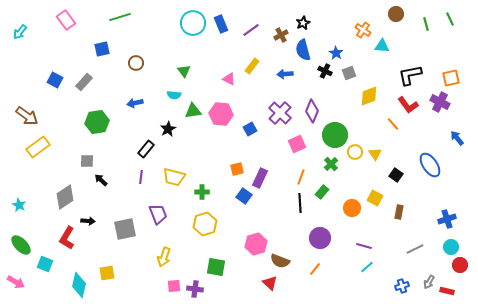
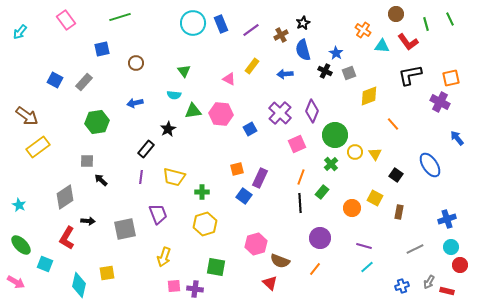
red L-shape at (408, 105): moved 63 px up
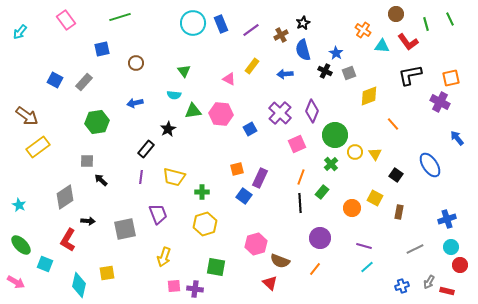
red L-shape at (67, 238): moved 1 px right, 2 px down
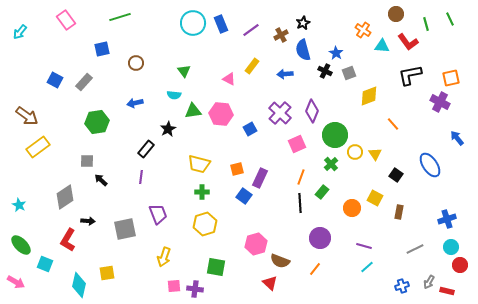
yellow trapezoid at (174, 177): moved 25 px right, 13 px up
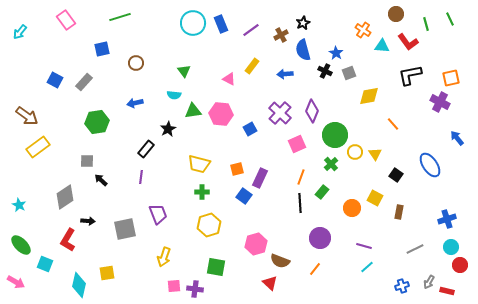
yellow diamond at (369, 96): rotated 10 degrees clockwise
yellow hexagon at (205, 224): moved 4 px right, 1 px down
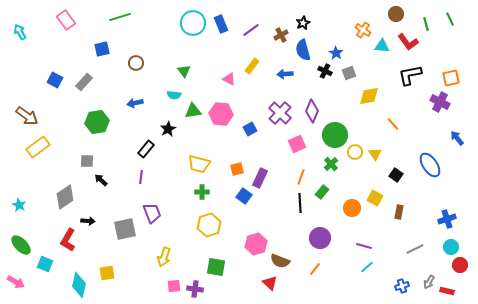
cyan arrow at (20, 32): rotated 112 degrees clockwise
purple trapezoid at (158, 214): moved 6 px left, 1 px up
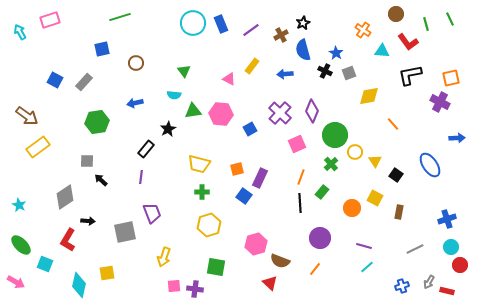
pink rectangle at (66, 20): moved 16 px left; rotated 72 degrees counterclockwise
cyan triangle at (382, 46): moved 5 px down
blue arrow at (457, 138): rotated 126 degrees clockwise
yellow triangle at (375, 154): moved 7 px down
gray square at (125, 229): moved 3 px down
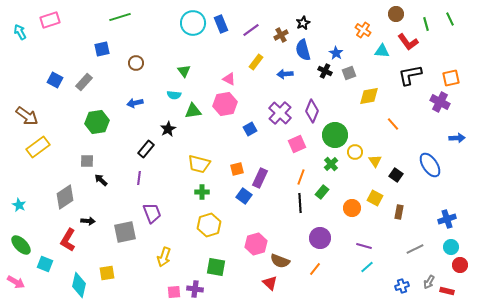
yellow rectangle at (252, 66): moved 4 px right, 4 px up
pink hexagon at (221, 114): moved 4 px right, 10 px up; rotated 15 degrees counterclockwise
purple line at (141, 177): moved 2 px left, 1 px down
pink square at (174, 286): moved 6 px down
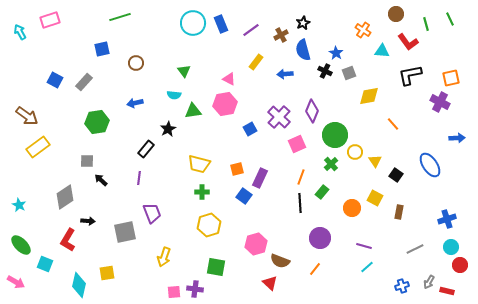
purple cross at (280, 113): moved 1 px left, 4 px down
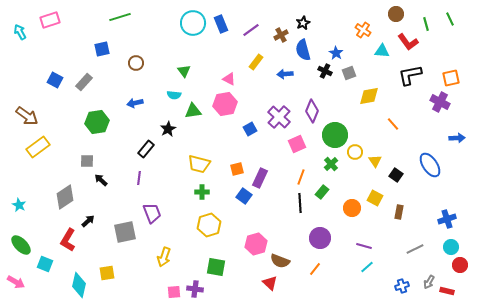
black arrow at (88, 221): rotated 48 degrees counterclockwise
